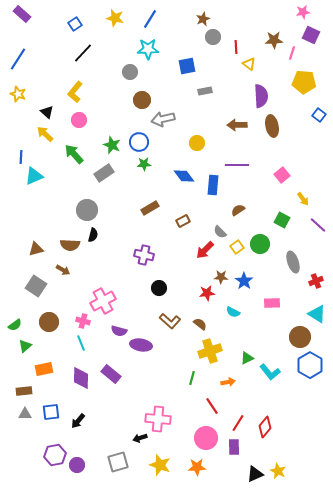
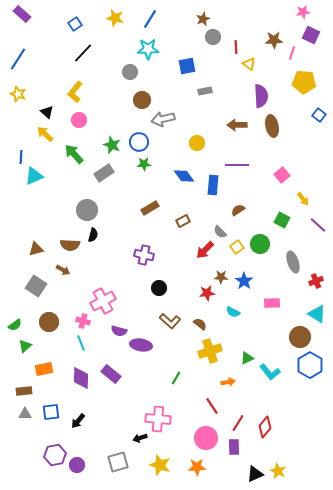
green line at (192, 378): moved 16 px left; rotated 16 degrees clockwise
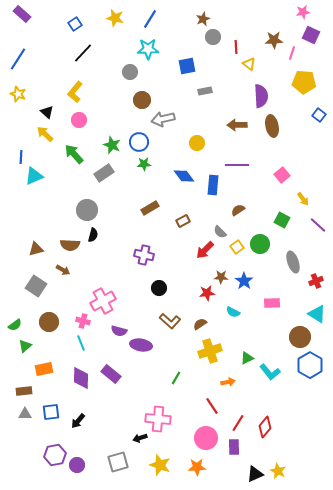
brown semicircle at (200, 324): rotated 72 degrees counterclockwise
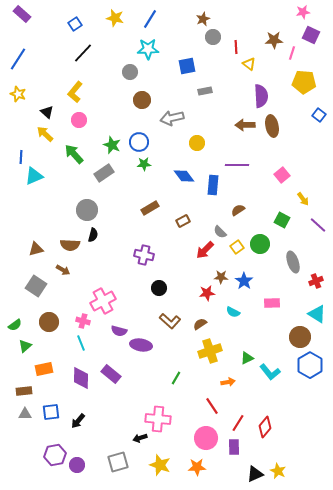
gray arrow at (163, 119): moved 9 px right, 1 px up
brown arrow at (237, 125): moved 8 px right
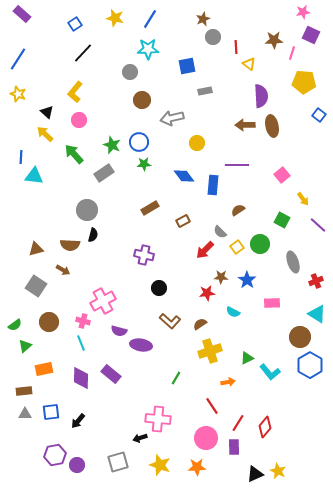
cyan triangle at (34, 176): rotated 30 degrees clockwise
blue star at (244, 281): moved 3 px right, 1 px up
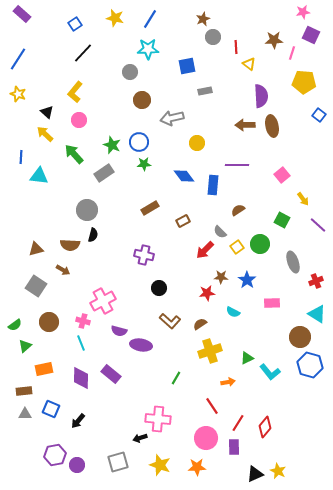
cyan triangle at (34, 176): moved 5 px right
blue hexagon at (310, 365): rotated 15 degrees counterclockwise
blue square at (51, 412): moved 3 px up; rotated 30 degrees clockwise
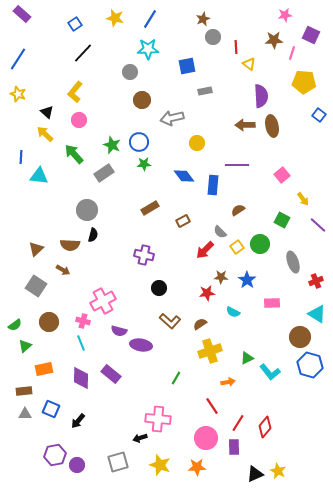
pink star at (303, 12): moved 18 px left, 3 px down
brown triangle at (36, 249): rotated 28 degrees counterclockwise
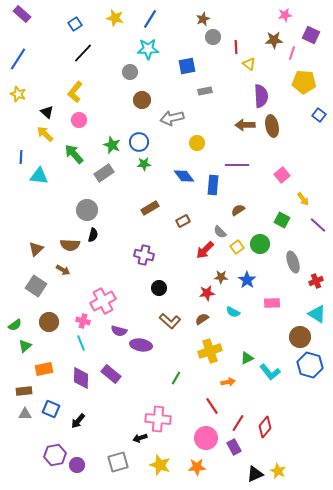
brown semicircle at (200, 324): moved 2 px right, 5 px up
purple rectangle at (234, 447): rotated 28 degrees counterclockwise
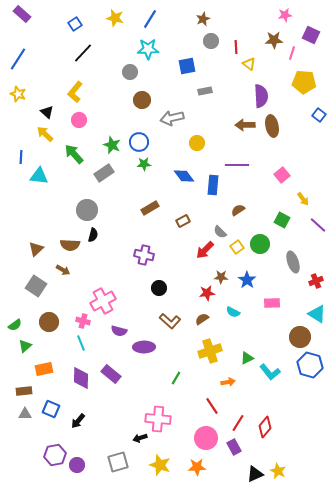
gray circle at (213, 37): moved 2 px left, 4 px down
purple ellipse at (141, 345): moved 3 px right, 2 px down; rotated 10 degrees counterclockwise
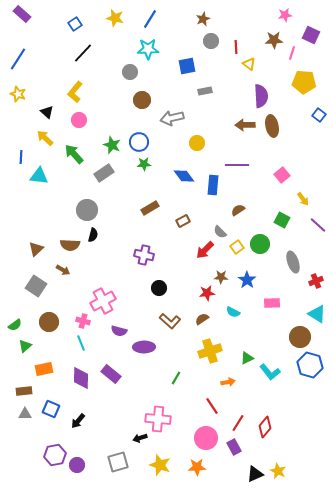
yellow arrow at (45, 134): moved 4 px down
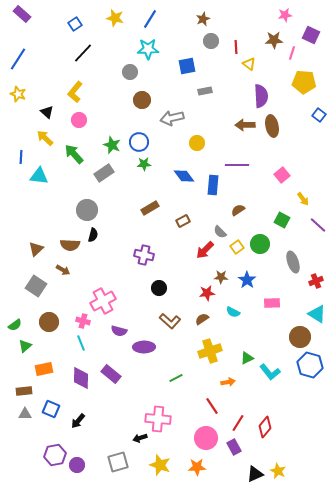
green line at (176, 378): rotated 32 degrees clockwise
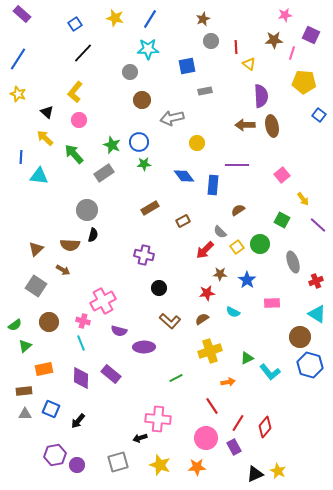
brown star at (221, 277): moved 1 px left, 3 px up
